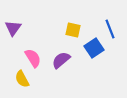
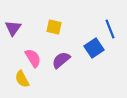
yellow square: moved 19 px left, 3 px up
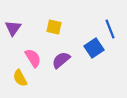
yellow semicircle: moved 2 px left, 1 px up
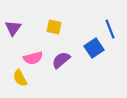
pink semicircle: rotated 108 degrees clockwise
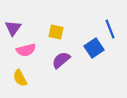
yellow square: moved 2 px right, 5 px down
pink semicircle: moved 7 px left, 8 px up
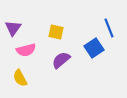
blue line: moved 1 px left, 1 px up
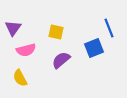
blue square: rotated 12 degrees clockwise
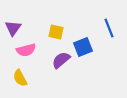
blue square: moved 11 px left, 1 px up
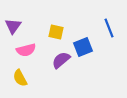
purple triangle: moved 2 px up
